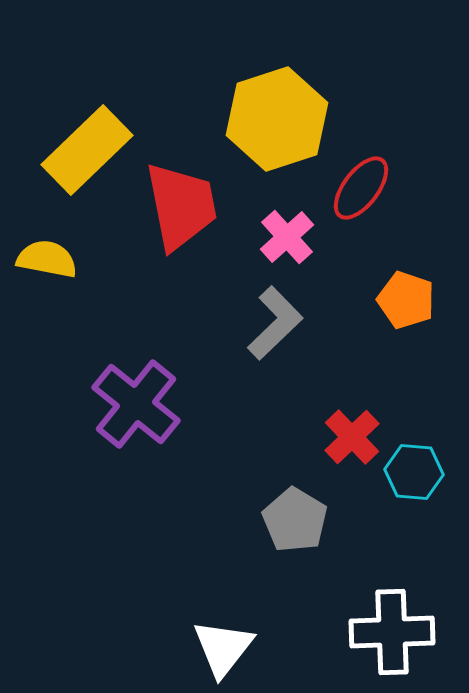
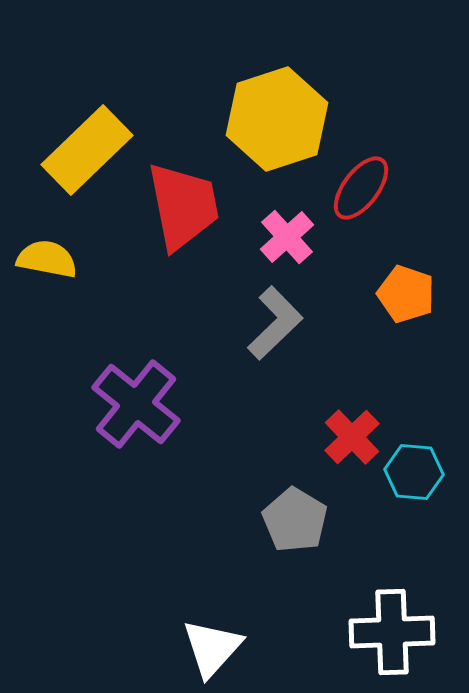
red trapezoid: moved 2 px right
orange pentagon: moved 6 px up
white triangle: moved 11 px left; rotated 4 degrees clockwise
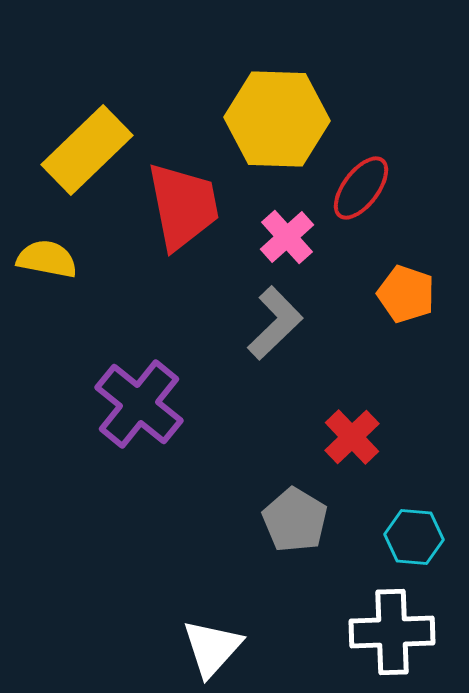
yellow hexagon: rotated 20 degrees clockwise
purple cross: moved 3 px right
cyan hexagon: moved 65 px down
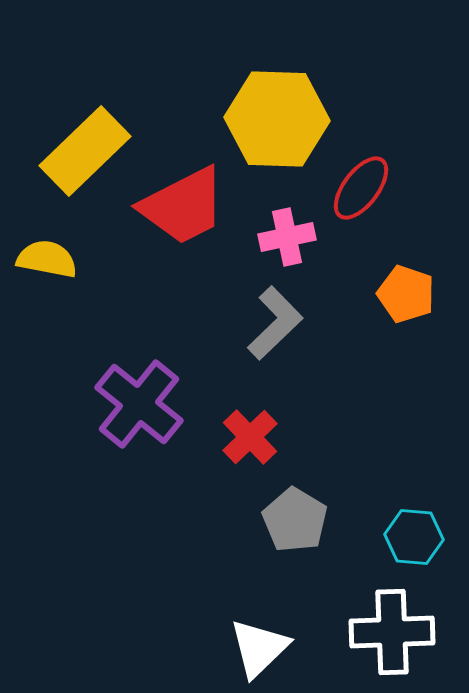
yellow rectangle: moved 2 px left, 1 px down
red trapezoid: rotated 74 degrees clockwise
pink cross: rotated 30 degrees clockwise
red cross: moved 102 px left
white triangle: moved 47 px right; rotated 4 degrees clockwise
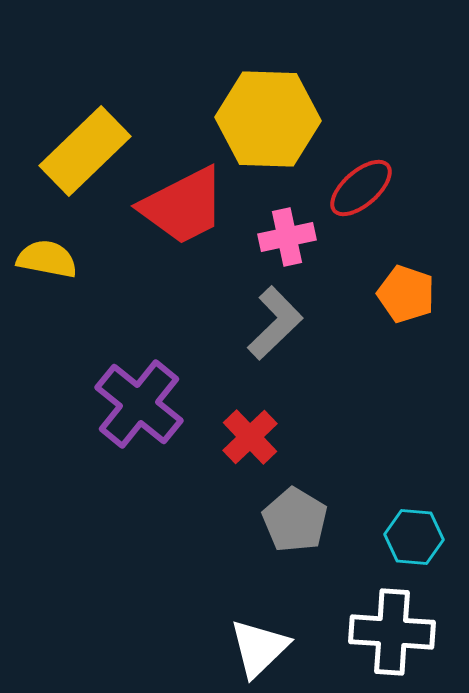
yellow hexagon: moved 9 px left
red ellipse: rotated 12 degrees clockwise
white cross: rotated 6 degrees clockwise
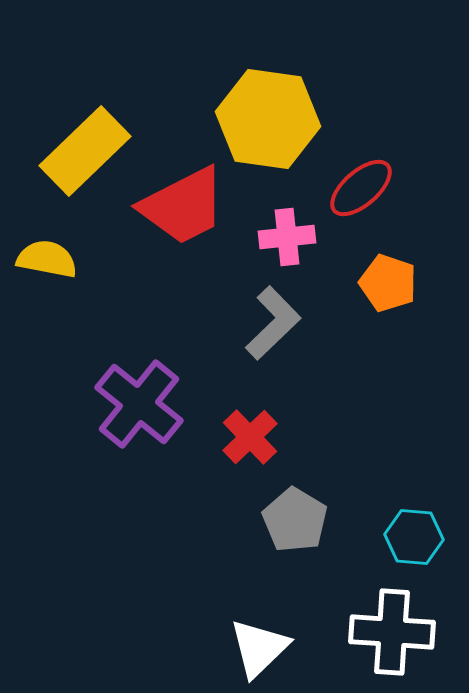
yellow hexagon: rotated 6 degrees clockwise
pink cross: rotated 6 degrees clockwise
orange pentagon: moved 18 px left, 11 px up
gray L-shape: moved 2 px left
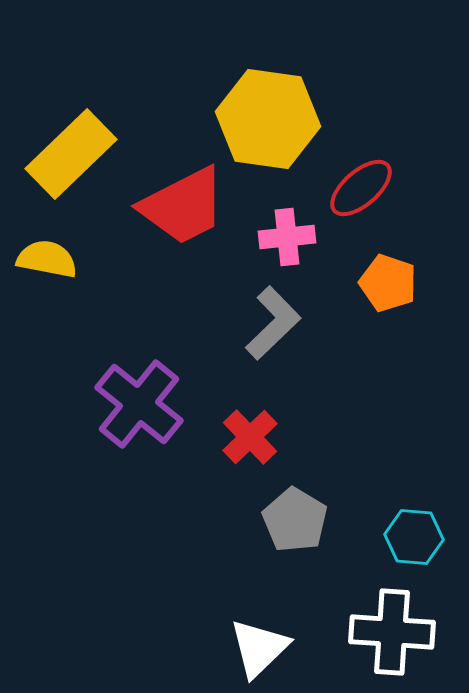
yellow rectangle: moved 14 px left, 3 px down
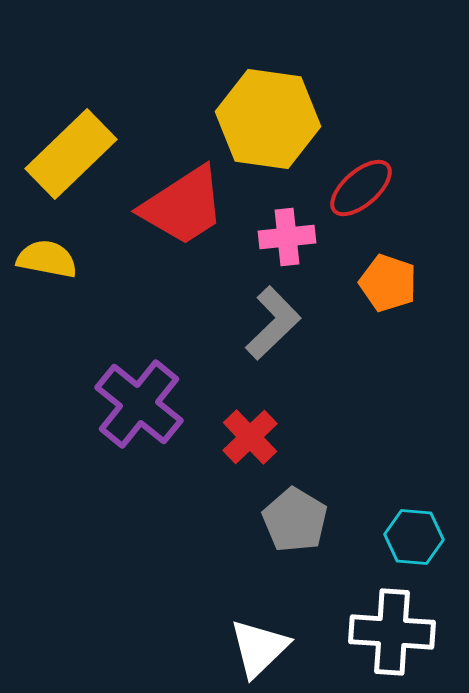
red trapezoid: rotated 6 degrees counterclockwise
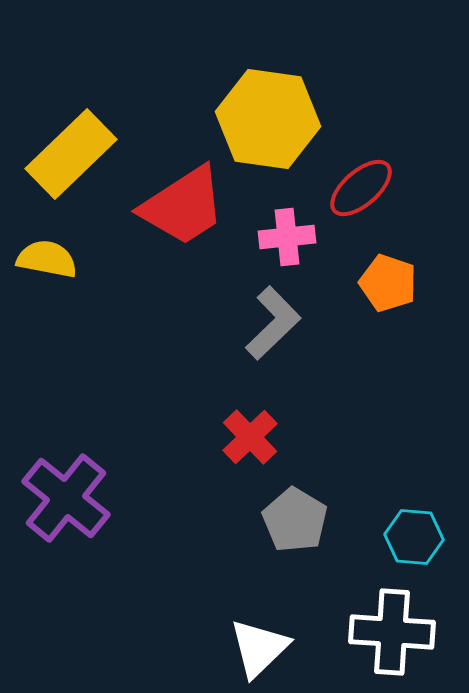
purple cross: moved 73 px left, 94 px down
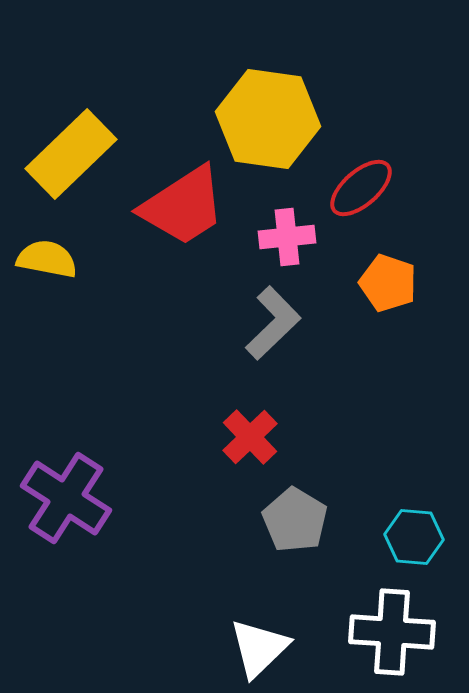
purple cross: rotated 6 degrees counterclockwise
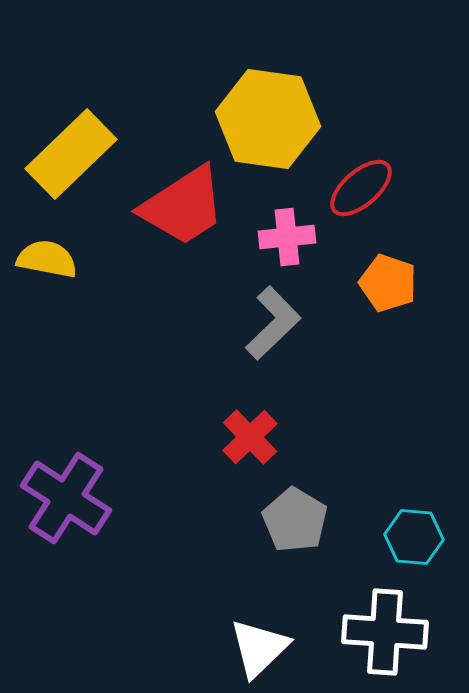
white cross: moved 7 px left
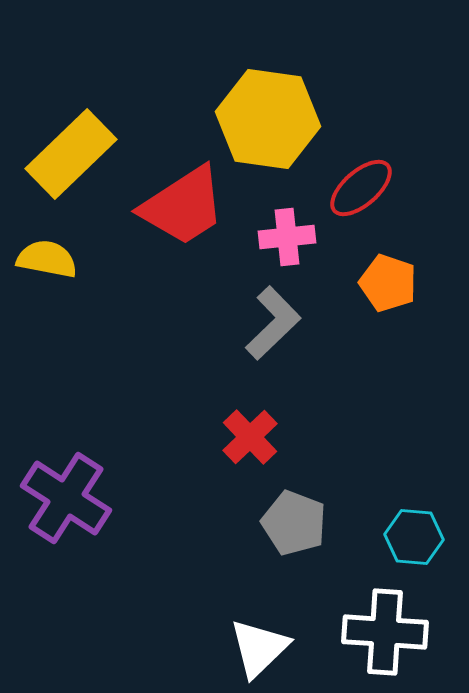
gray pentagon: moved 1 px left, 3 px down; rotated 10 degrees counterclockwise
